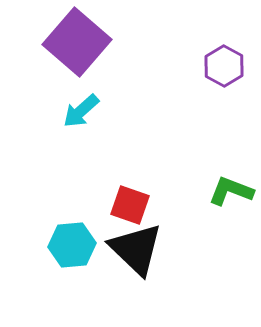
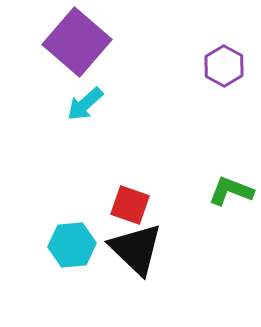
cyan arrow: moved 4 px right, 7 px up
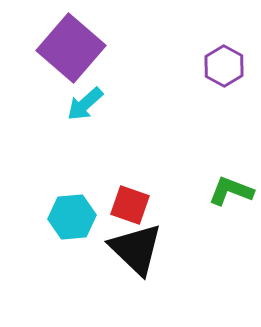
purple square: moved 6 px left, 6 px down
cyan hexagon: moved 28 px up
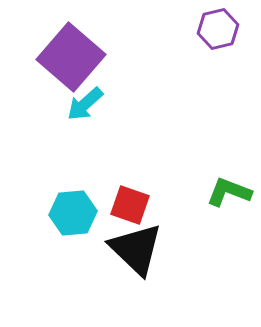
purple square: moved 9 px down
purple hexagon: moved 6 px left, 37 px up; rotated 18 degrees clockwise
green L-shape: moved 2 px left, 1 px down
cyan hexagon: moved 1 px right, 4 px up
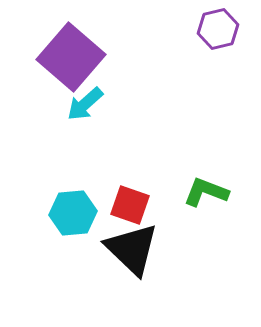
green L-shape: moved 23 px left
black triangle: moved 4 px left
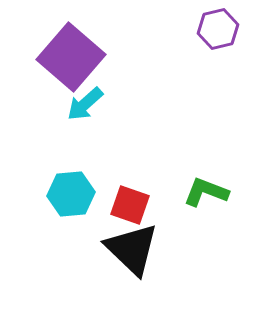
cyan hexagon: moved 2 px left, 19 px up
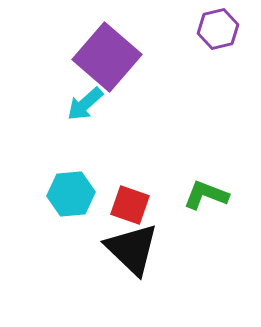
purple square: moved 36 px right
green L-shape: moved 3 px down
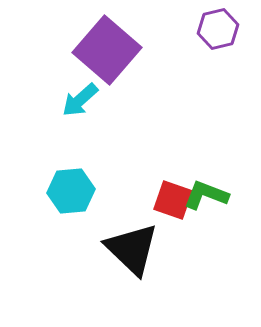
purple square: moved 7 px up
cyan arrow: moved 5 px left, 4 px up
cyan hexagon: moved 3 px up
red square: moved 43 px right, 5 px up
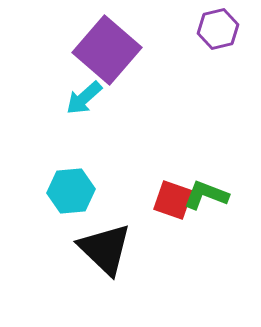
cyan arrow: moved 4 px right, 2 px up
black triangle: moved 27 px left
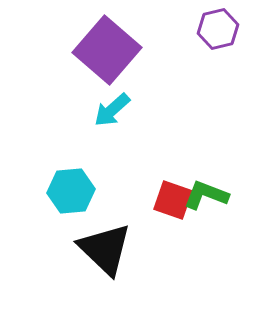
cyan arrow: moved 28 px right, 12 px down
